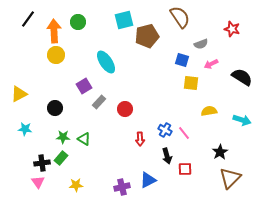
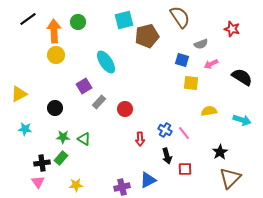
black line: rotated 18 degrees clockwise
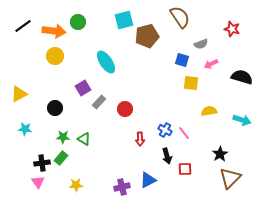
black line: moved 5 px left, 7 px down
orange arrow: rotated 100 degrees clockwise
yellow circle: moved 1 px left, 1 px down
black semicircle: rotated 15 degrees counterclockwise
purple square: moved 1 px left, 2 px down
black star: moved 2 px down
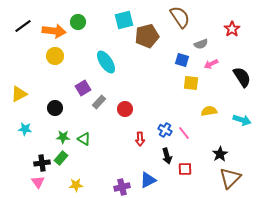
red star: rotated 21 degrees clockwise
black semicircle: rotated 40 degrees clockwise
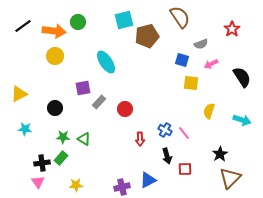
purple square: rotated 21 degrees clockwise
yellow semicircle: rotated 63 degrees counterclockwise
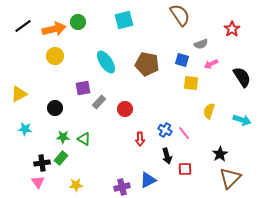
brown semicircle: moved 2 px up
orange arrow: moved 2 px up; rotated 20 degrees counterclockwise
brown pentagon: moved 28 px down; rotated 25 degrees clockwise
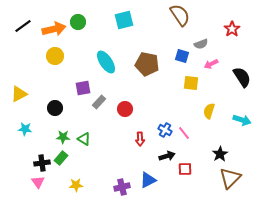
blue square: moved 4 px up
black arrow: rotated 91 degrees counterclockwise
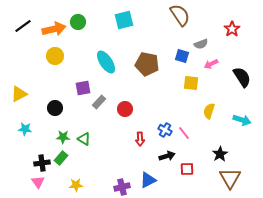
red square: moved 2 px right
brown triangle: rotated 15 degrees counterclockwise
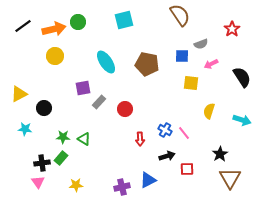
blue square: rotated 16 degrees counterclockwise
black circle: moved 11 px left
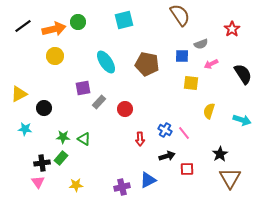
black semicircle: moved 1 px right, 3 px up
